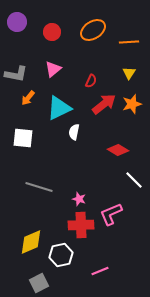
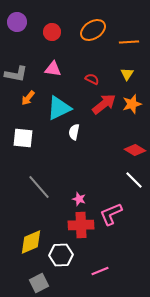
pink triangle: rotated 48 degrees clockwise
yellow triangle: moved 2 px left, 1 px down
red semicircle: moved 1 px right, 2 px up; rotated 88 degrees counterclockwise
red diamond: moved 17 px right
gray line: rotated 32 degrees clockwise
white hexagon: rotated 10 degrees clockwise
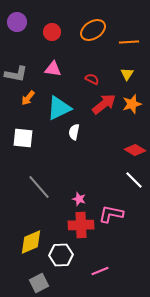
pink L-shape: rotated 35 degrees clockwise
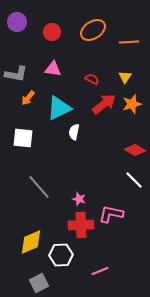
yellow triangle: moved 2 px left, 3 px down
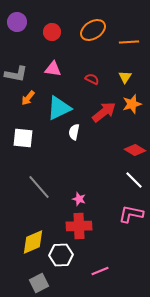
red arrow: moved 8 px down
pink L-shape: moved 20 px right
red cross: moved 2 px left, 1 px down
yellow diamond: moved 2 px right
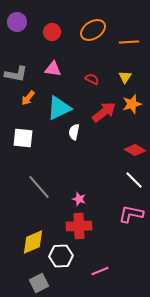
white hexagon: moved 1 px down
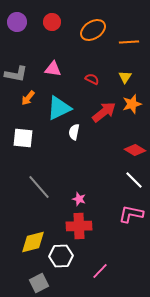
red circle: moved 10 px up
yellow diamond: rotated 8 degrees clockwise
pink line: rotated 24 degrees counterclockwise
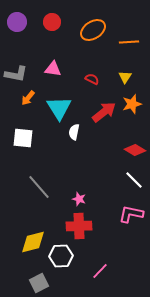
cyan triangle: rotated 36 degrees counterclockwise
